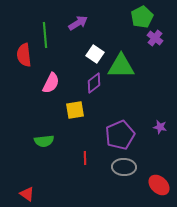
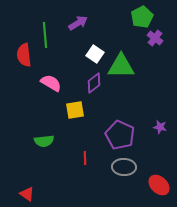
pink semicircle: rotated 85 degrees counterclockwise
purple pentagon: rotated 24 degrees counterclockwise
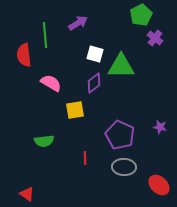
green pentagon: moved 1 px left, 2 px up
white square: rotated 18 degrees counterclockwise
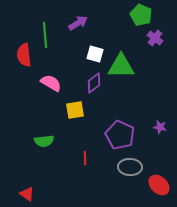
green pentagon: rotated 20 degrees counterclockwise
gray ellipse: moved 6 px right
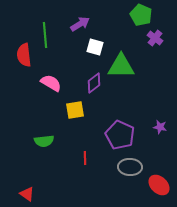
purple arrow: moved 2 px right, 1 px down
white square: moved 7 px up
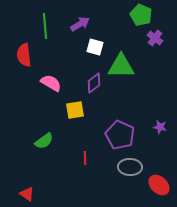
green line: moved 9 px up
green semicircle: rotated 30 degrees counterclockwise
